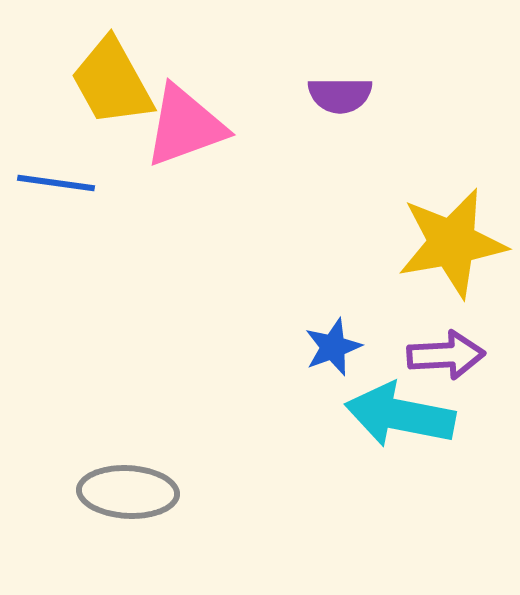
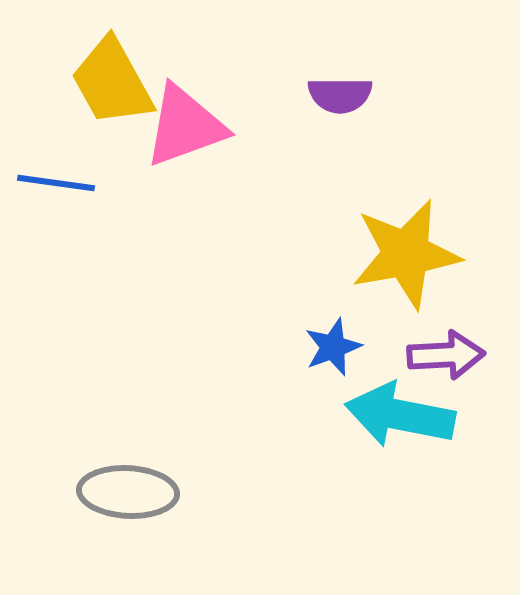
yellow star: moved 46 px left, 11 px down
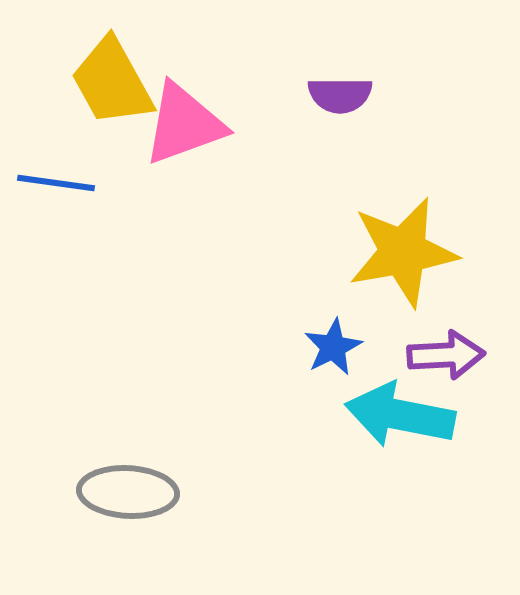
pink triangle: moved 1 px left, 2 px up
yellow star: moved 3 px left, 2 px up
blue star: rotated 6 degrees counterclockwise
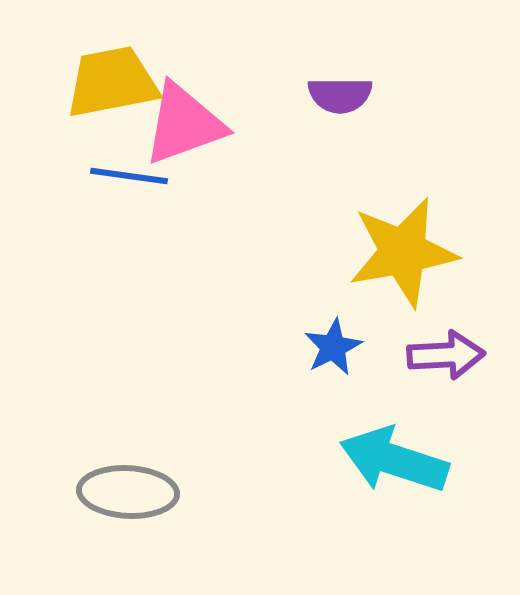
yellow trapezoid: rotated 108 degrees clockwise
blue line: moved 73 px right, 7 px up
cyan arrow: moved 6 px left, 45 px down; rotated 7 degrees clockwise
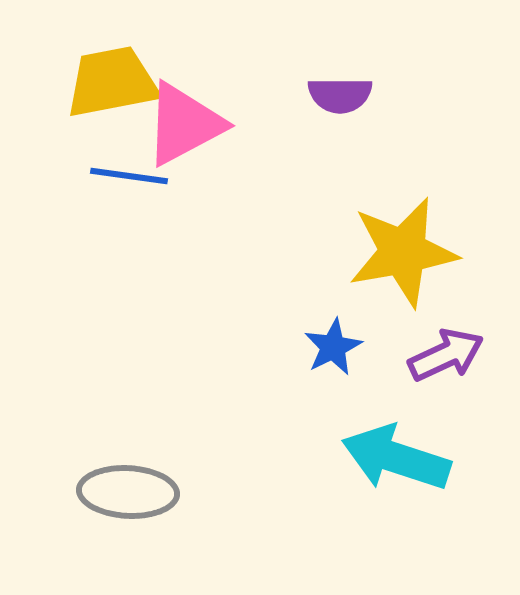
pink triangle: rotated 8 degrees counterclockwise
purple arrow: rotated 22 degrees counterclockwise
cyan arrow: moved 2 px right, 2 px up
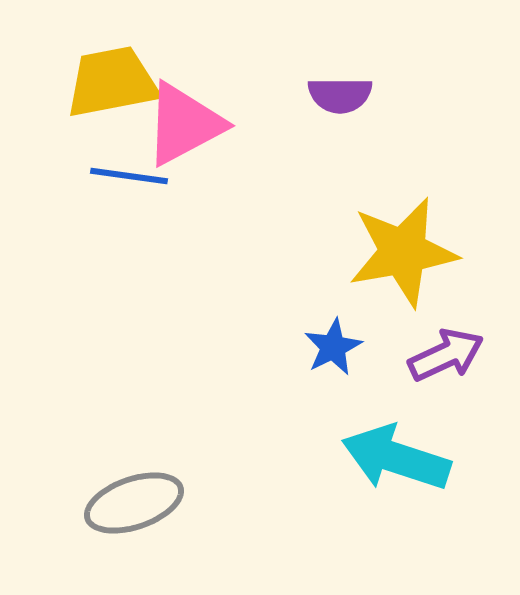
gray ellipse: moved 6 px right, 11 px down; rotated 22 degrees counterclockwise
